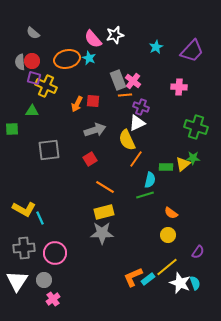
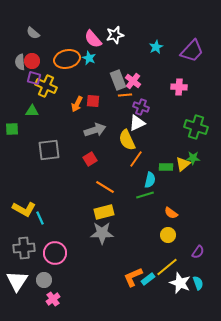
cyan semicircle at (195, 283): moved 3 px right
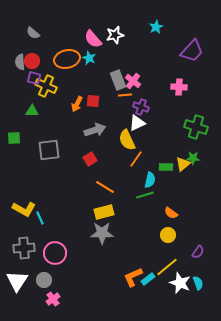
cyan star at (156, 47): moved 20 px up
green square at (12, 129): moved 2 px right, 9 px down
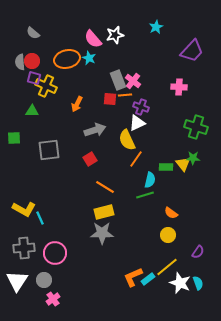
red square at (93, 101): moved 17 px right, 2 px up
yellow triangle at (183, 164): rotated 28 degrees counterclockwise
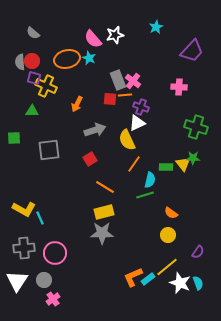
orange line at (136, 159): moved 2 px left, 5 px down
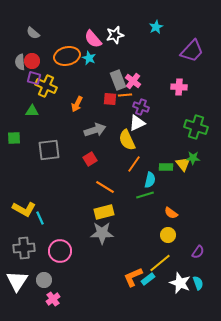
orange ellipse at (67, 59): moved 3 px up
pink circle at (55, 253): moved 5 px right, 2 px up
yellow line at (167, 267): moved 7 px left, 4 px up
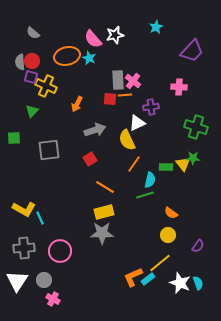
purple square at (34, 78): moved 3 px left, 1 px up
gray rectangle at (118, 80): rotated 18 degrees clockwise
purple cross at (141, 107): moved 10 px right; rotated 28 degrees counterclockwise
green triangle at (32, 111): rotated 48 degrees counterclockwise
purple semicircle at (198, 252): moved 6 px up
pink cross at (53, 299): rotated 24 degrees counterclockwise
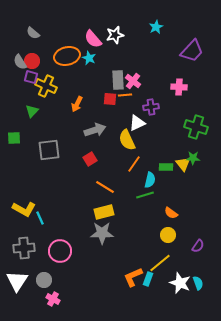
gray semicircle at (20, 62): rotated 28 degrees counterclockwise
cyan rectangle at (148, 279): rotated 32 degrees counterclockwise
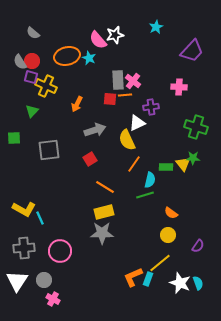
pink semicircle at (93, 39): moved 5 px right, 1 px down
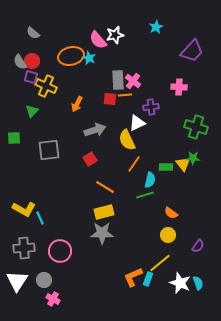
orange ellipse at (67, 56): moved 4 px right
